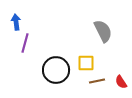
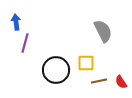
brown line: moved 2 px right
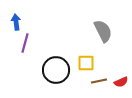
red semicircle: rotated 80 degrees counterclockwise
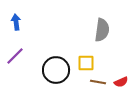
gray semicircle: moved 1 px left, 1 px up; rotated 35 degrees clockwise
purple line: moved 10 px left, 13 px down; rotated 30 degrees clockwise
brown line: moved 1 px left, 1 px down; rotated 21 degrees clockwise
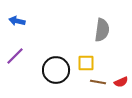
blue arrow: moved 1 px right, 1 px up; rotated 70 degrees counterclockwise
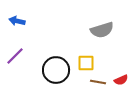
gray semicircle: rotated 65 degrees clockwise
red semicircle: moved 2 px up
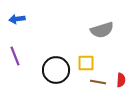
blue arrow: moved 2 px up; rotated 21 degrees counterclockwise
purple line: rotated 66 degrees counterclockwise
red semicircle: rotated 64 degrees counterclockwise
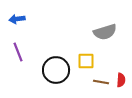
gray semicircle: moved 3 px right, 2 px down
purple line: moved 3 px right, 4 px up
yellow square: moved 2 px up
brown line: moved 3 px right
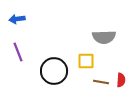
gray semicircle: moved 1 px left, 5 px down; rotated 15 degrees clockwise
black circle: moved 2 px left, 1 px down
